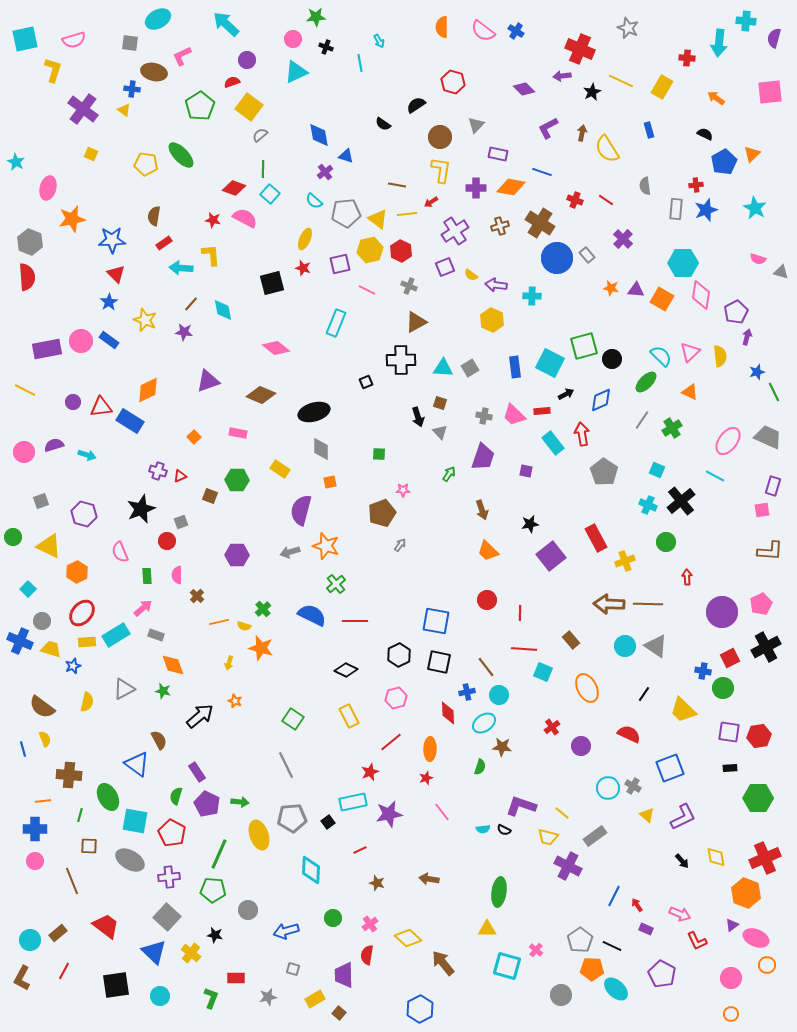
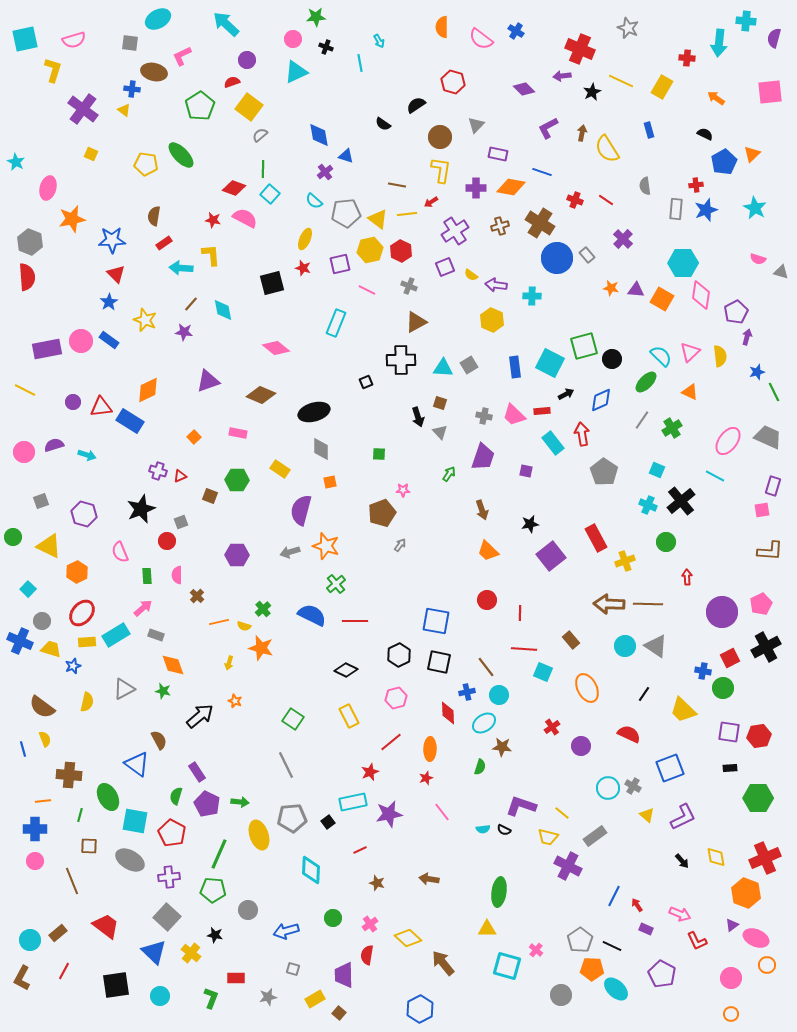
pink semicircle at (483, 31): moved 2 px left, 8 px down
gray square at (470, 368): moved 1 px left, 3 px up
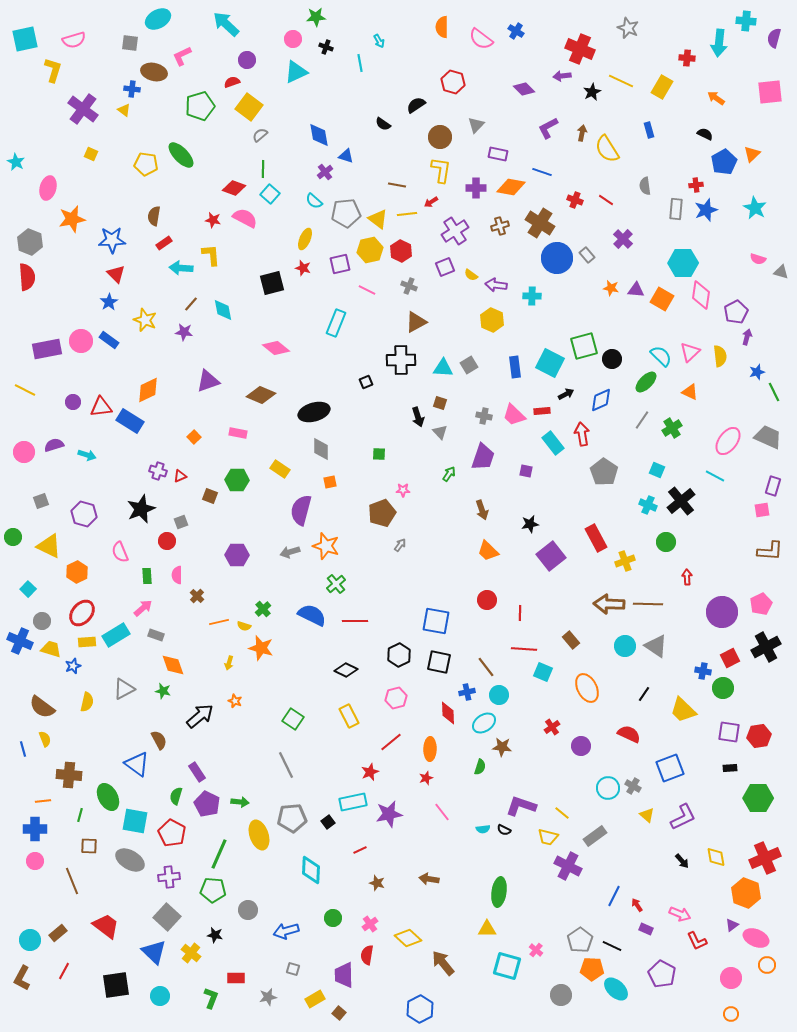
green pentagon at (200, 106): rotated 16 degrees clockwise
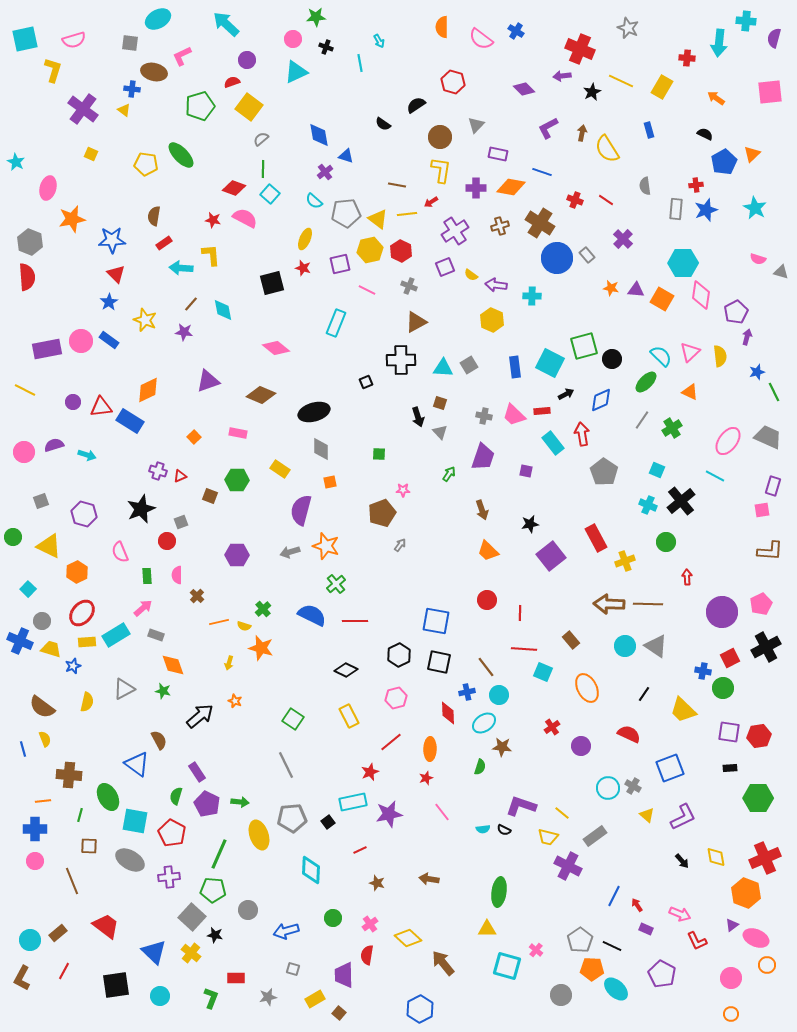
gray semicircle at (260, 135): moved 1 px right, 4 px down
gray square at (167, 917): moved 25 px right
